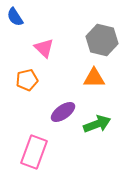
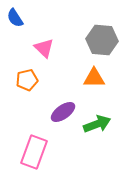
blue semicircle: moved 1 px down
gray hexagon: rotated 8 degrees counterclockwise
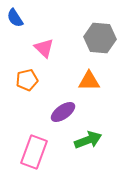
gray hexagon: moved 2 px left, 2 px up
orange triangle: moved 5 px left, 3 px down
green arrow: moved 9 px left, 16 px down
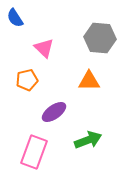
purple ellipse: moved 9 px left
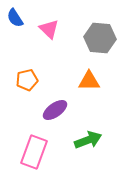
pink triangle: moved 5 px right, 19 px up
purple ellipse: moved 1 px right, 2 px up
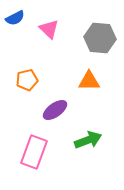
blue semicircle: rotated 84 degrees counterclockwise
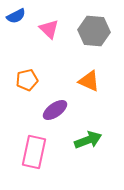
blue semicircle: moved 1 px right, 2 px up
gray hexagon: moved 6 px left, 7 px up
orange triangle: rotated 25 degrees clockwise
pink rectangle: rotated 8 degrees counterclockwise
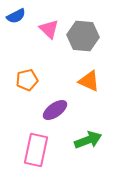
gray hexagon: moved 11 px left, 5 px down
pink rectangle: moved 2 px right, 2 px up
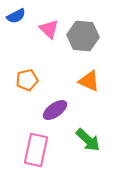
green arrow: rotated 64 degrees clockwise
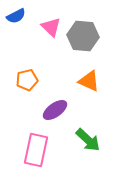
pink triangle: moved 2 px right, 2 px up
